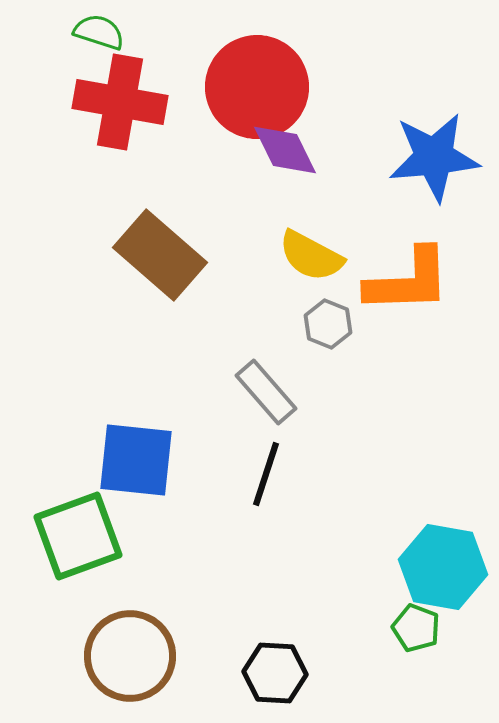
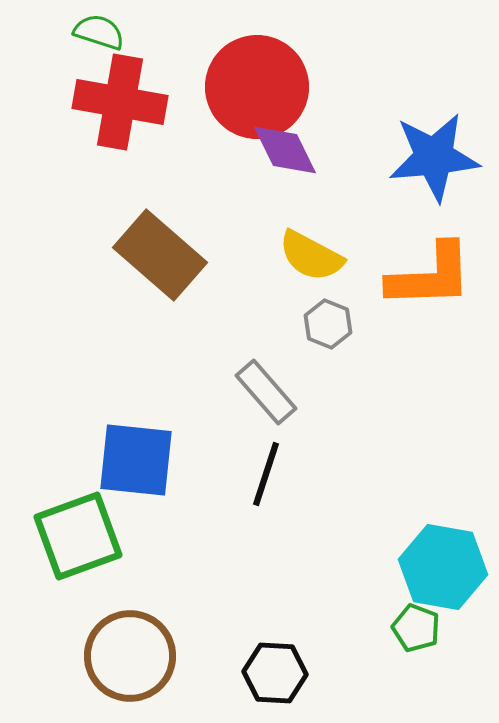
orange L-shape: moved 22 px right, 5 px up
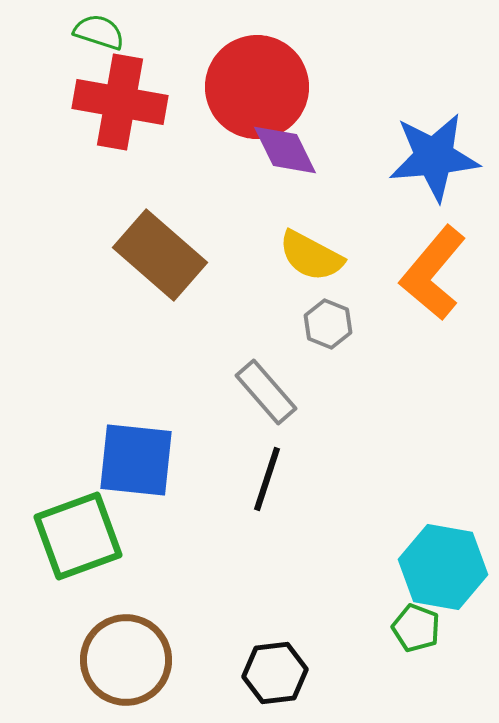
orange L-shape: moved 3 px right, 3 px up; rotated 132 degrees clockwise
black line: moved 1 px right, 5 px down
brown circle: moved 4 px left, 4 px down
black hexagon: rotated 10 degrees counterclockwise
